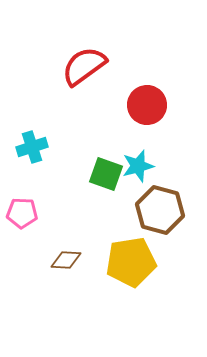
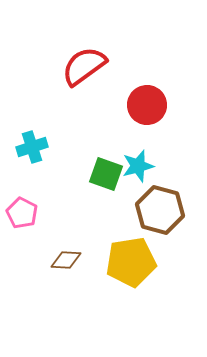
pink pentagon: rotated 24 degrees clockwise
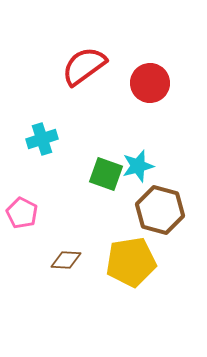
red circle: moved 3 px right, 22 px up
cyan cross: moved 10 px right, 8 px up
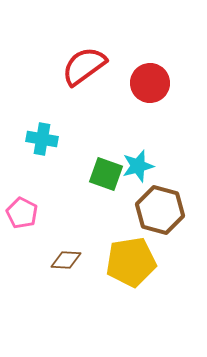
cyan cross: rotated 28 degrees clockwise
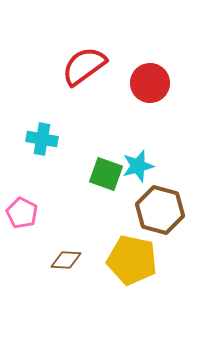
yellow pentagon: moved 1 px right, 2 px up; rotated 21 degrees clockwise
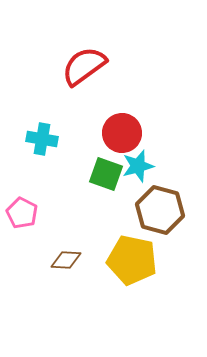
red circle: moved 28 px left, 50 px down
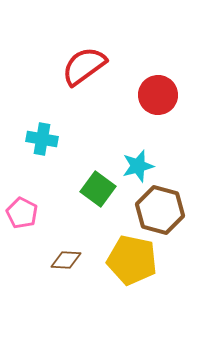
red circle: moved 36 px right, 38 px up
green square: moved 8 px left, 15 px down; rotated 16 degrees clockwise
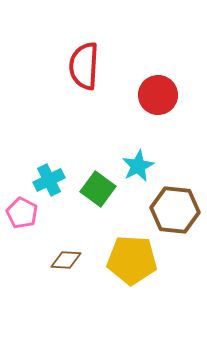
red semicircle: rotated 51 degrees counterclockwise
cyan cross: moved 7 px right, 41 px down; rotated 36 degrees counterclockwise
cyan star: rotated 12 degrees counterclockwise
brown hexagon: moved 15 px right; rotated 9 degrees counterclockwise
yellow pentagon: rotated 9 degrees counterclockwise
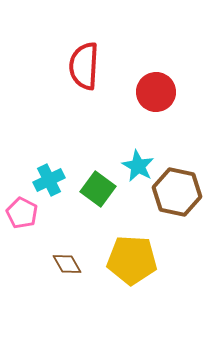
red circle: moved 2 px left, 3 px up
cyan star: rotated 16 degrees counterclockwise
brown hexagon: moved 2 px right, 18 px up; rotated 6 degrees clockwise
brown diamond: moved 1 px right, 4 px down; rotated 56 degrees clockwise
